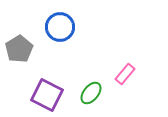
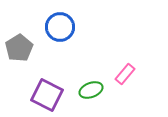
gray pentagon: moved 1 px up
green ellipse: moved 3 px up; rotated 30 degrees clockwise
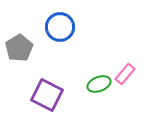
green ellipse: moved 8 px right, 6 px up
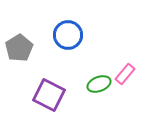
blue circle: moved 8 px right, 8 px down
purple square: moved 2 px right
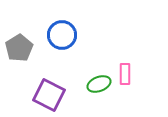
blue circle: moved 6 px left
pink rectangle: rotated 40 degrees counterclockwise
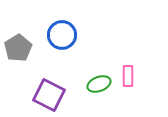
gray pentagon: moved 1 px left
pink rectangle: moved 3 px right, 2 px down
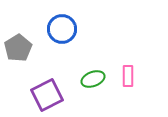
blue circle: moved 6 px up
green ellipse: moved 6 px left, 5 px up
purple square: moved 2 px left; rotated 36 degrees clockwise
